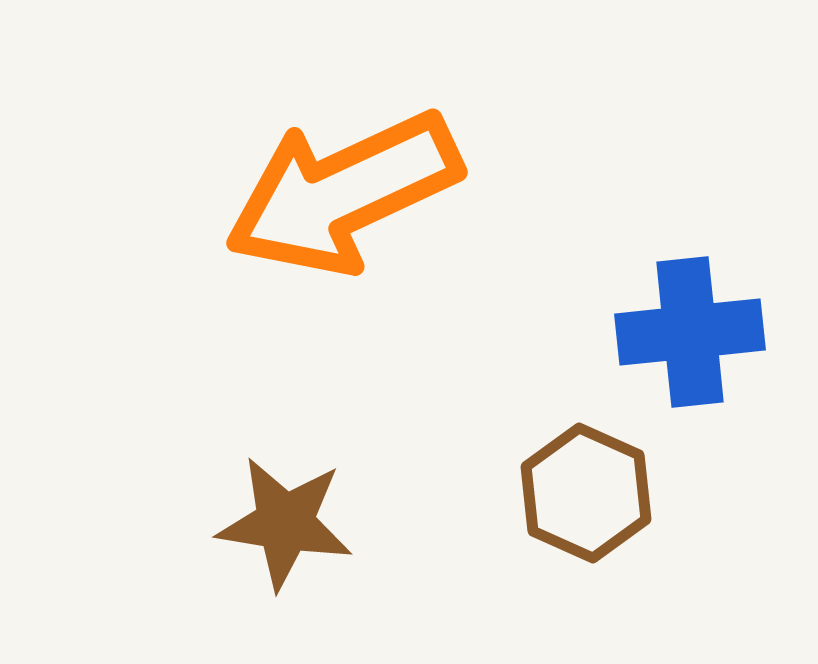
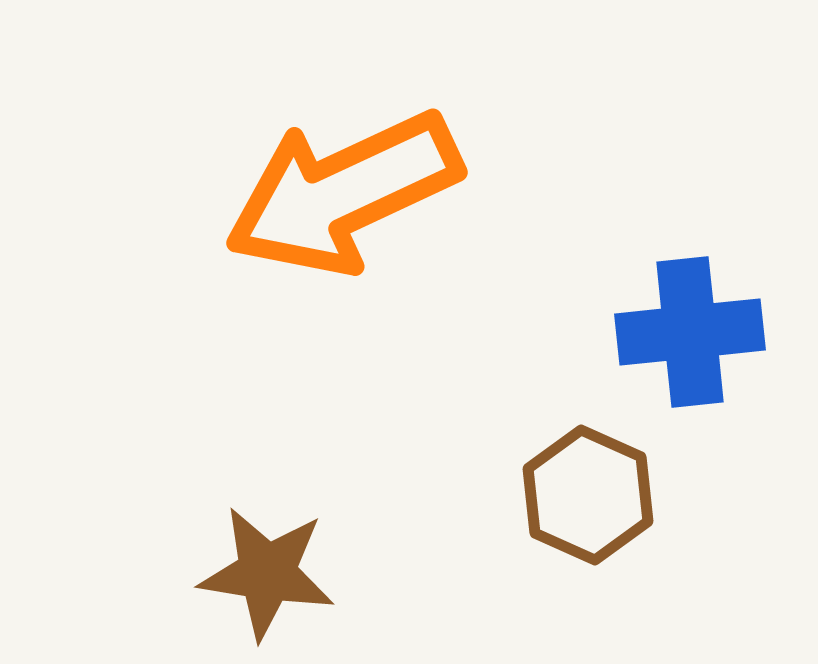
brown hexagon: moved 2 px right, 2 px down
brown star: moved 18 px left, 50 px down
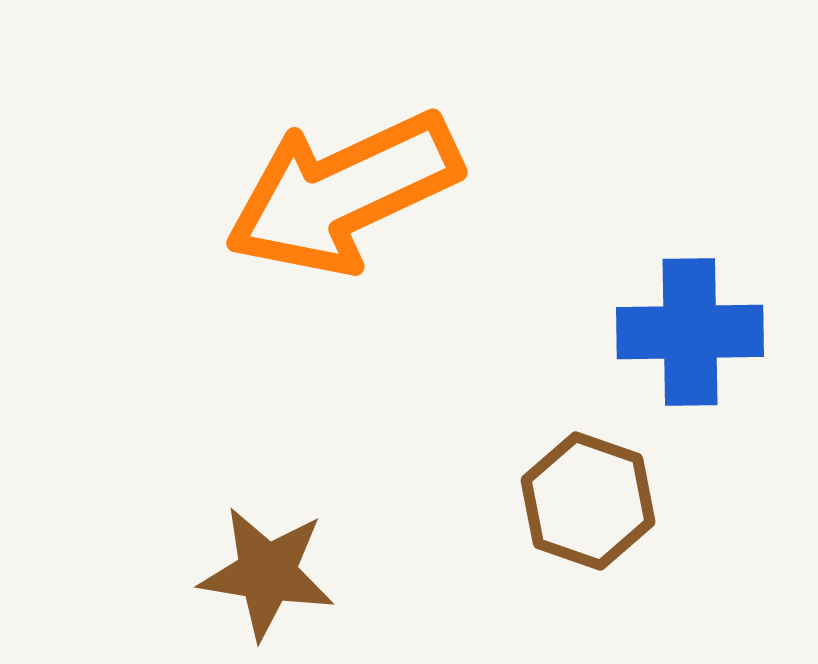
blue cross: rotated 5 degrees clockwise
brown hexagon: moved 6 px down; rotated 5 degrees counterclockwise
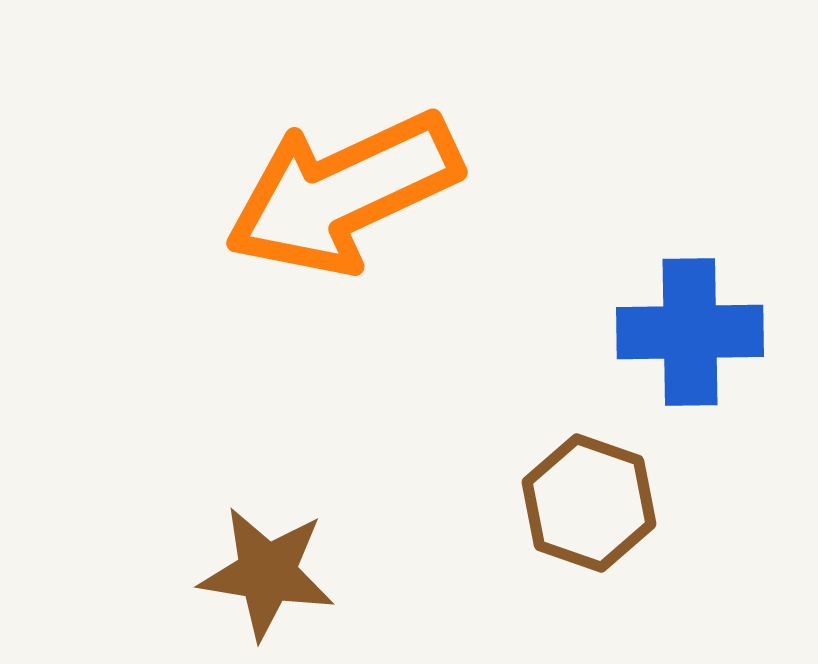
brown hexagon: moved 1 px right, 2 px down
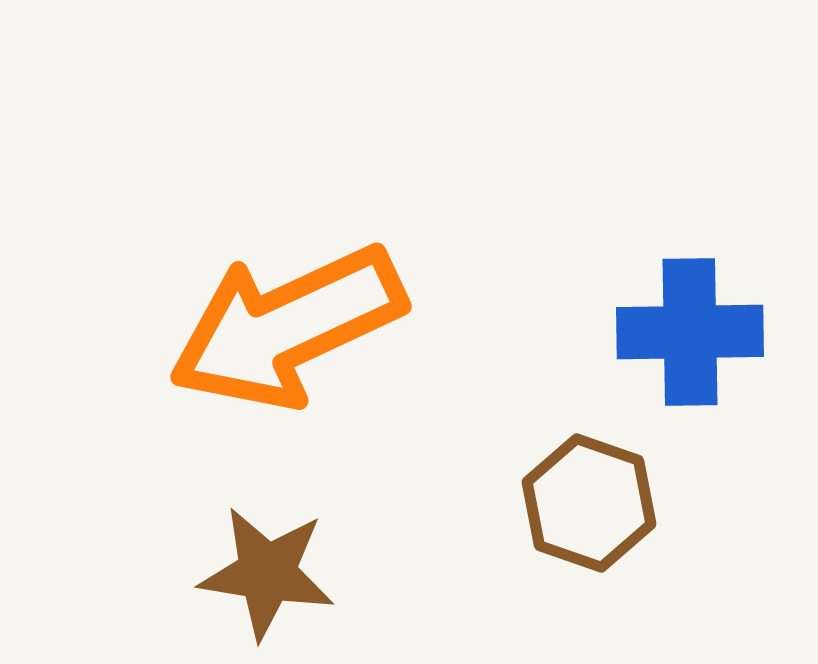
orange arrow: moved 56 px left, 134 px down
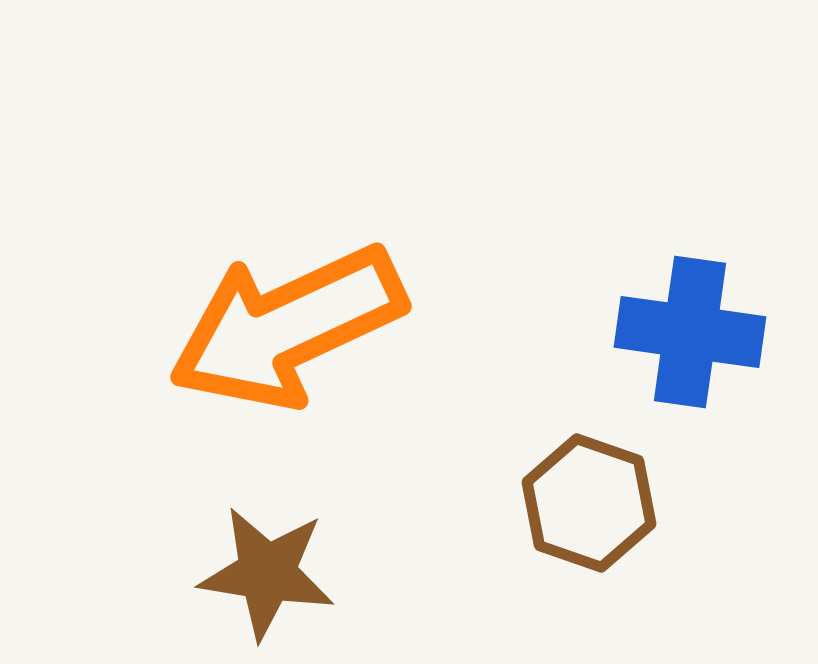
blue cross: rotated 9 degrees clockwise
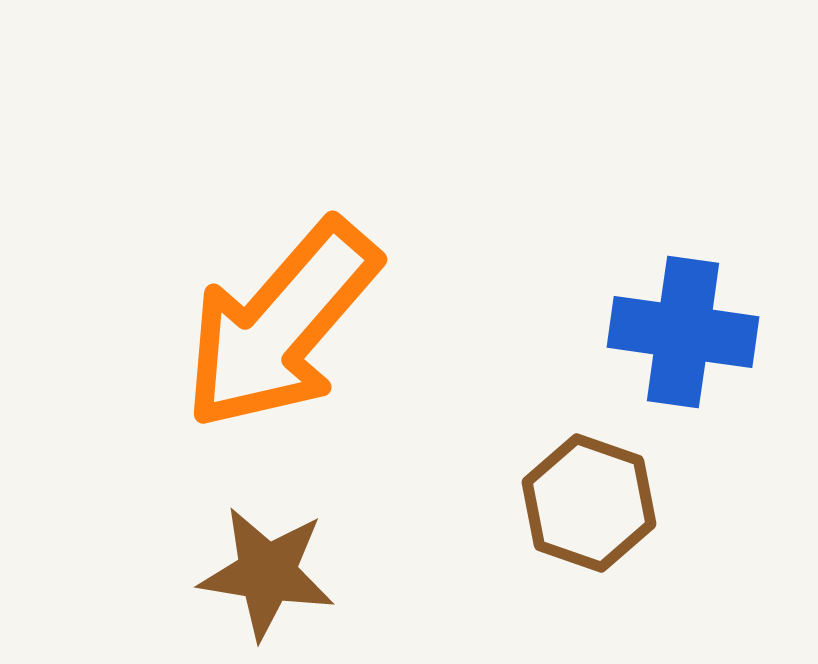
orange arrow: moved 6 px left, 2 px up; rotated 24 degrees counterclockwise
blue cross: moved 7 px left
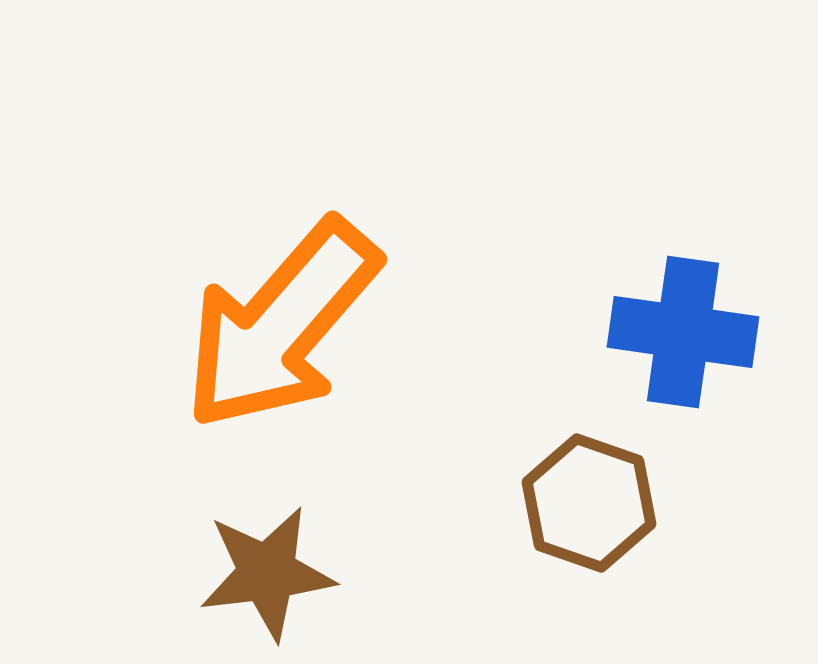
brown star: rotated 16 degrees counterclockwise
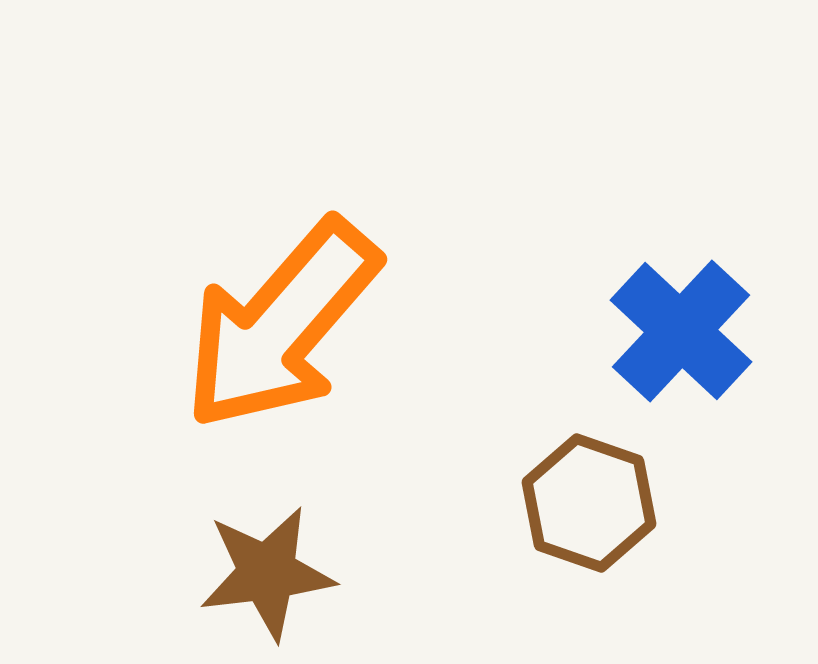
blue cross: moved 2 px left, 1 px up; rotated 35 degrees clockwise
